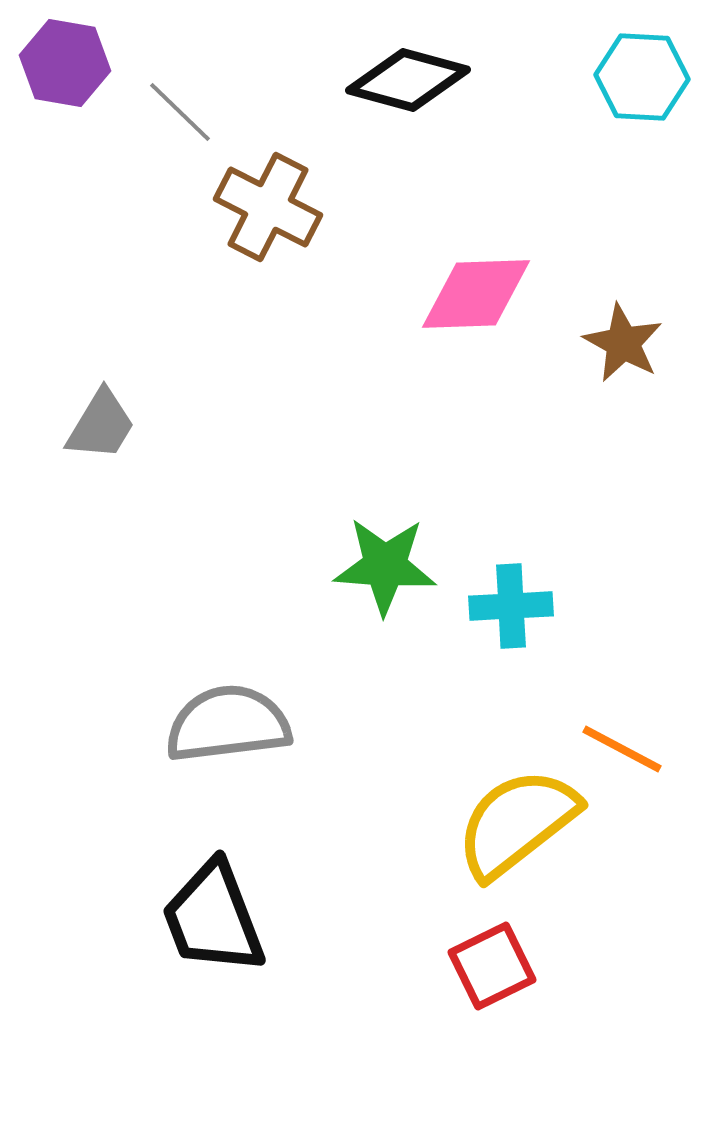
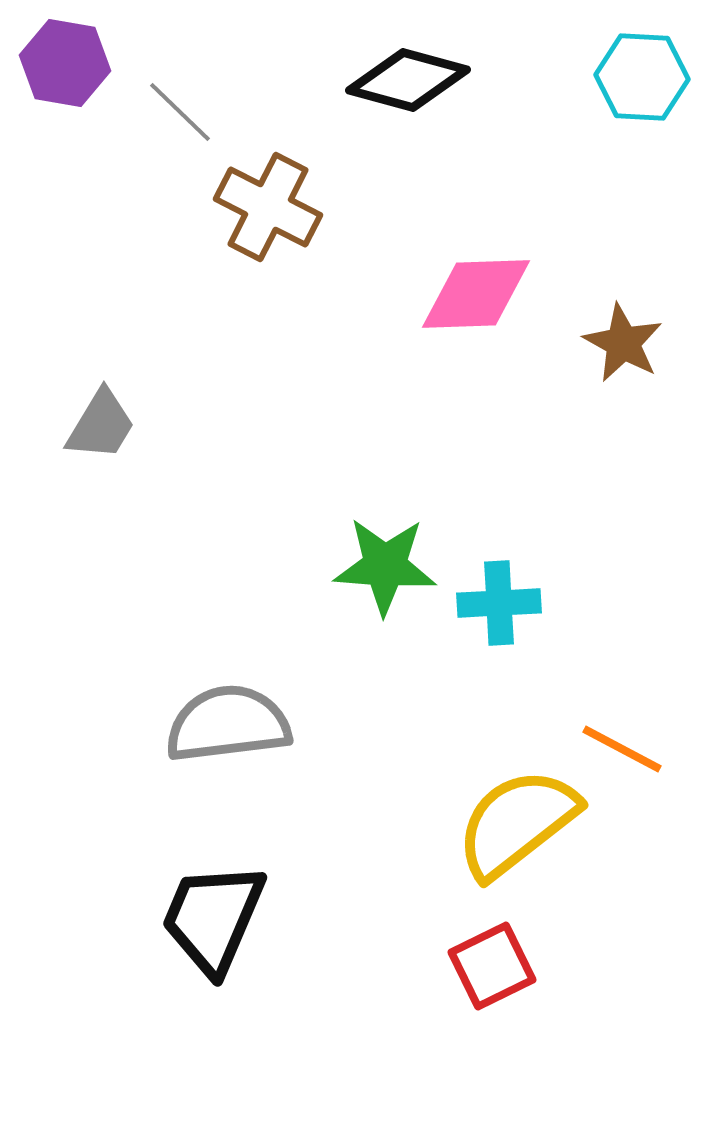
cyan cross: moved 12 px left, 3 px up
black trapezoid: rotated 44 degrees clockwise
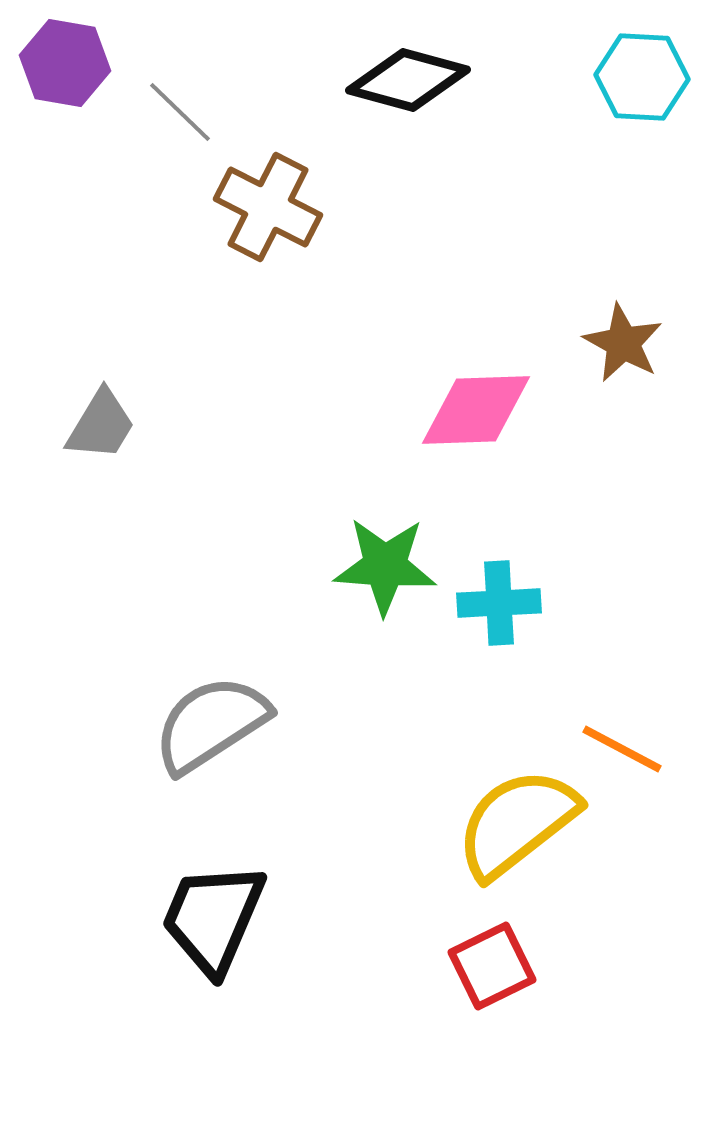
pink diamond: moved 116 px down
gray semicircle: moved 17 px left; rotated 26 degrees counterclockwise
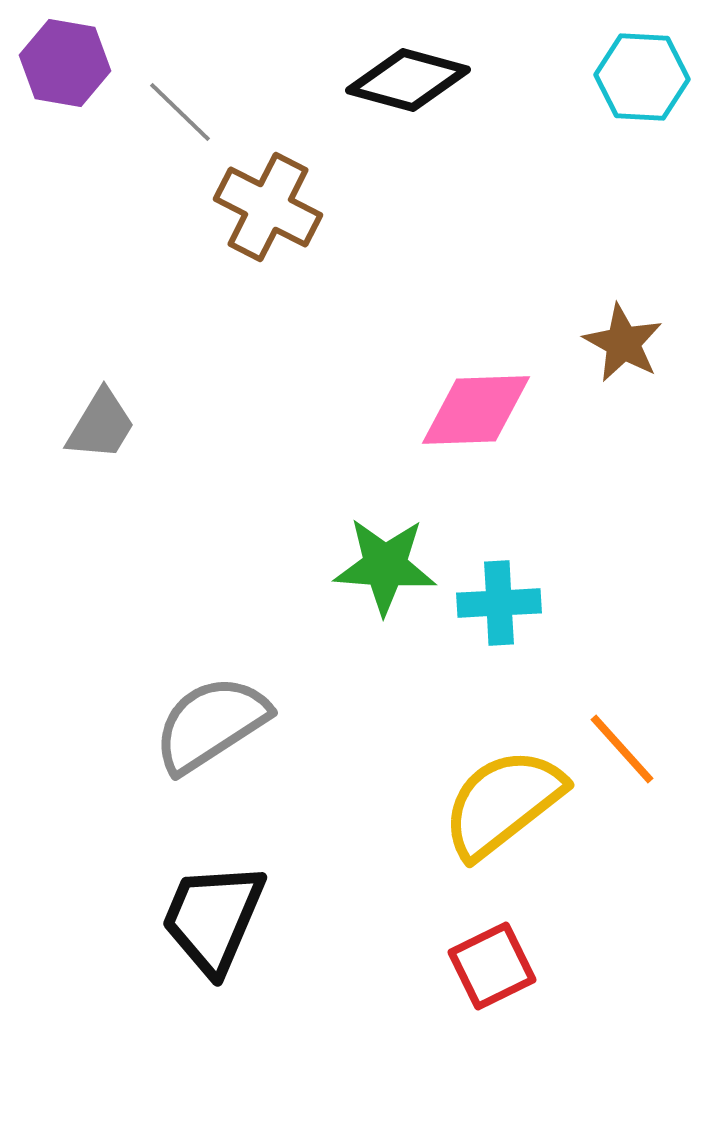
orange line: rotated 20 degrees clockwise
yellow semicircle: moved 14 px left, 20 px up
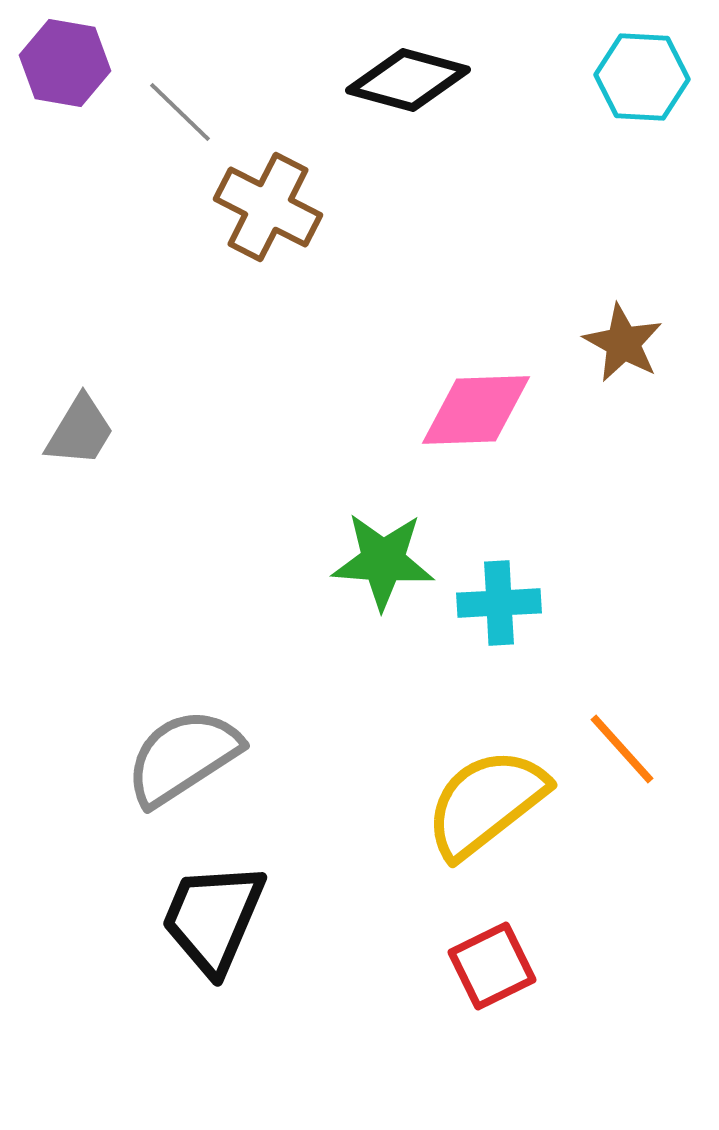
gray trapezoid: moved 21 px left, 6 px down
green star: moved 2 px left, 5 px up
gray semicircle: moved 28 px left, 33 px down
yellow semicircle: moved 17 px left
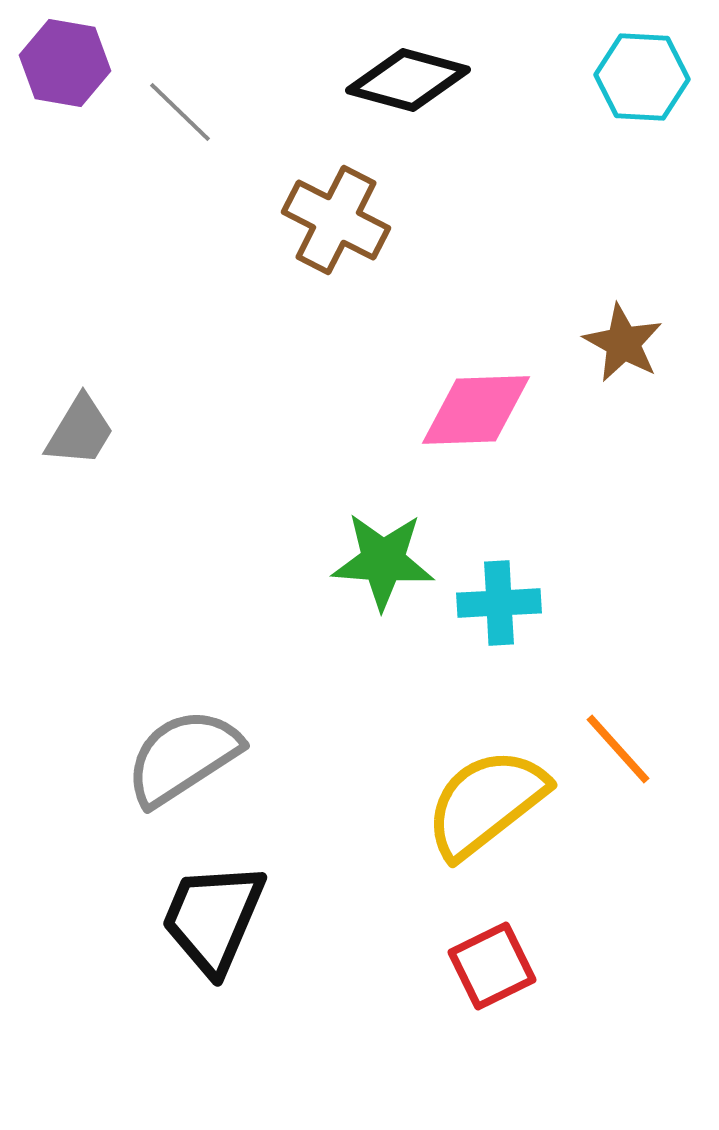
brown cross: moved 68 px right, 13 px down
orange line: moved 4 px left
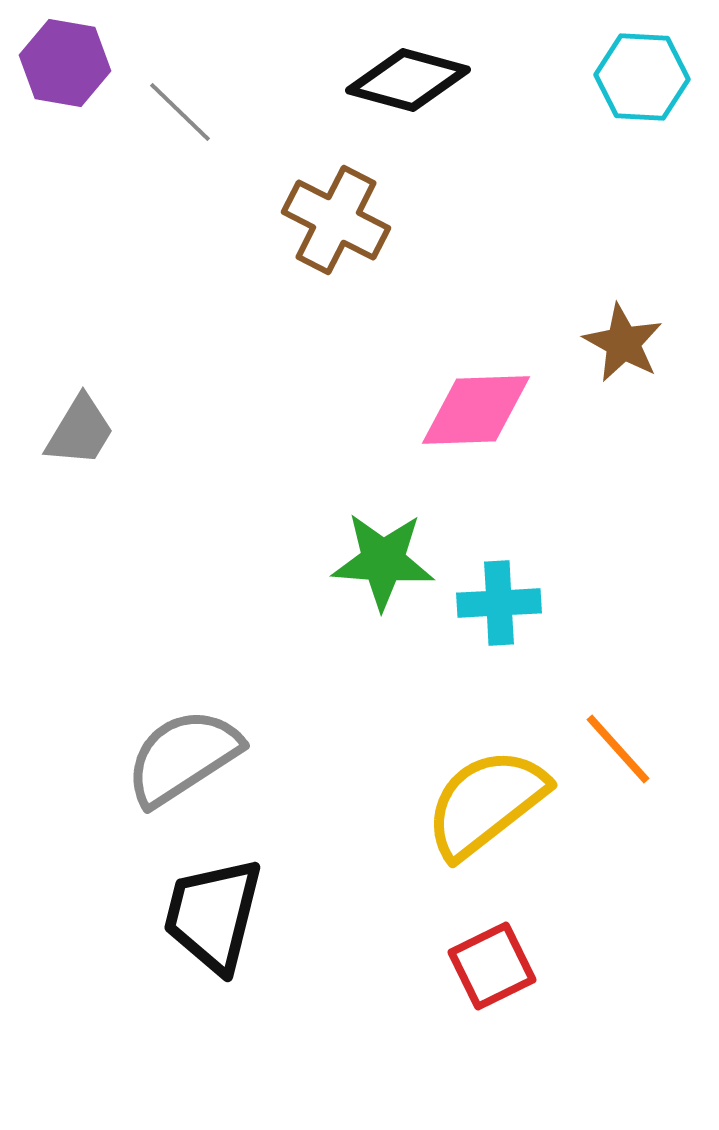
black trapezoid: moved 3 px up; rotated 9 degrees counterclockwise
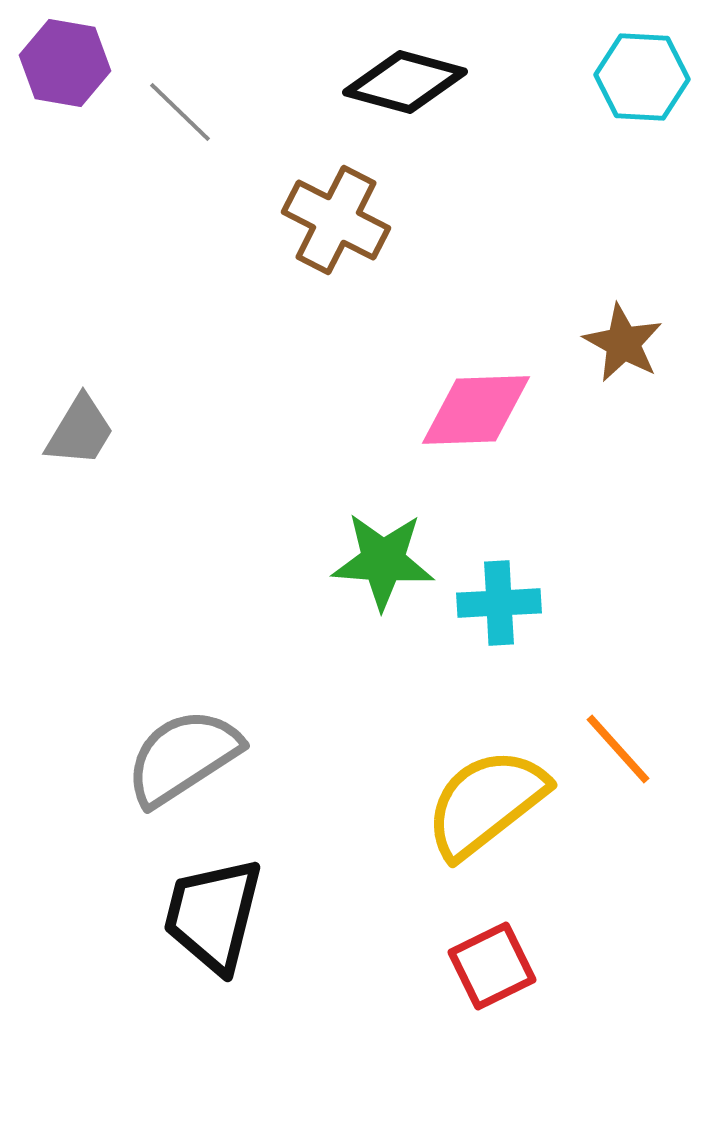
black diamond: moved 3 px left, 2 px down
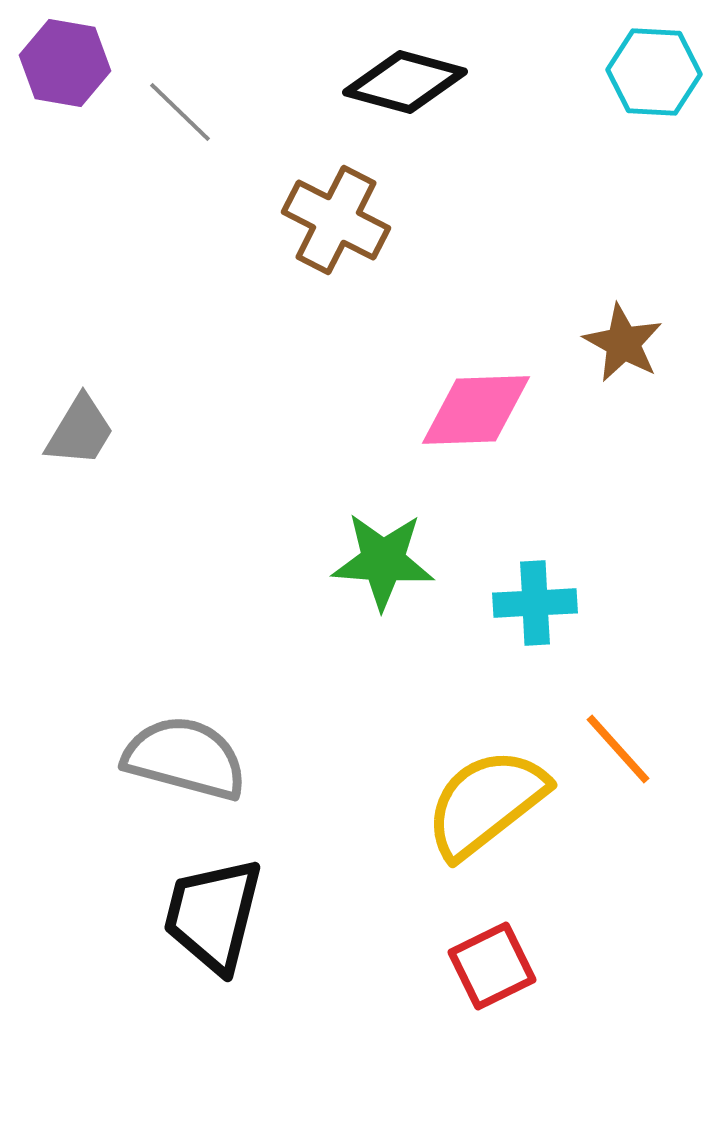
cyan hexagon: moved 12 px right, 5 px up
cyan cross: moved 36 px right
gray semicircle: moved 2 px right, 1 px down; rotated 48 degrees clockwise
